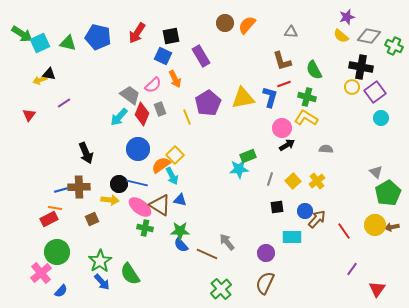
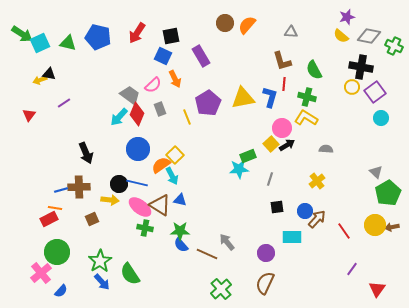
red line at (284, 84): rotated 64 degrees counterclockwise
red diamond at (142, 114): moved 5 px left
yellow square at (293, 181): moved 22 px left, 37 px up
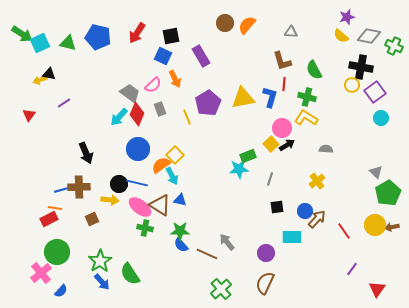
yellow circle at (352, 87): moved 2 px up
gray trapezoid at (130, 95): moved 2 px up
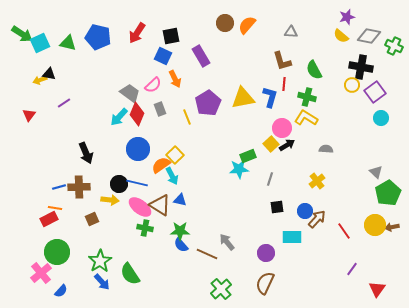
blue line at (61, 190): moved 2 px left, 3 px up
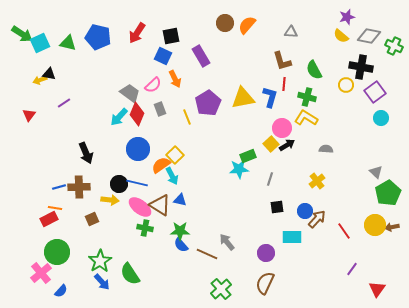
yellow circle at (352, 85): moved 6 px left
